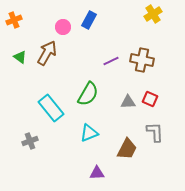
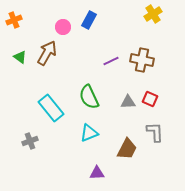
green semicircle: moved 1 px right, 3 px down; rotated 125 degrees clockwise
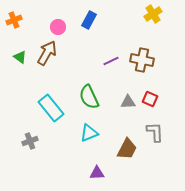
pink circle: moved 5 px left
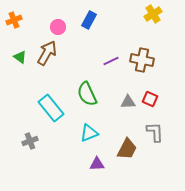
green semicircle: moved 2 px left, 3 px up
purple triangle: moved 9 px up
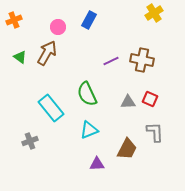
yellow cross: moved 1 px right, 1 px up
cyan triangle: moved 3 px up
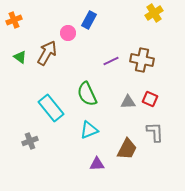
pink circle: moved 10 px right, 6 px down
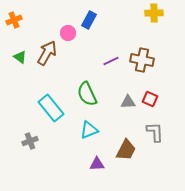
yellow cross: rotated 30 degrees clockwise
brown trapezoid: moved 1 px left, 1 px down
